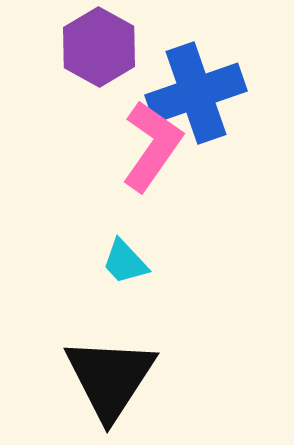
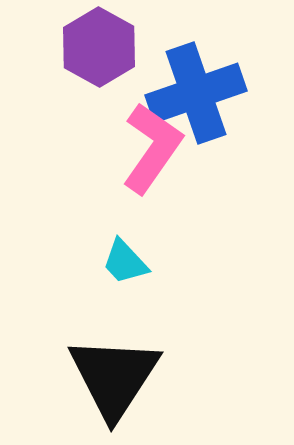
pink L-shape: moved 2 px down
black triangle: moved 4 px right, 1 px up
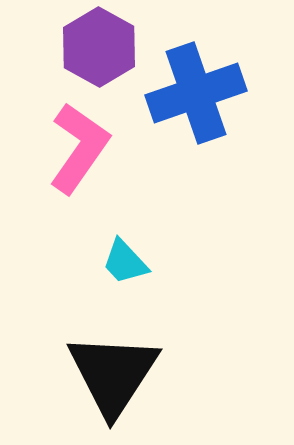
pink L-shape: moved 73 px left
black triangle: moved 1 px left, 3 px up
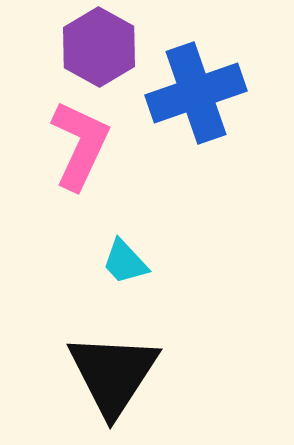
pink L-shape: moved 1 px right, 3 px up; rotated 10 degrees counterclockwise
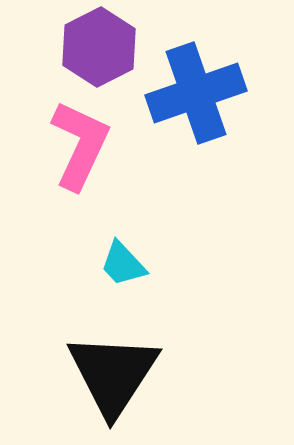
purple hexagon: rotated 4 degrees clockwise
cyan trapezoid: moved 2 px left, 2 px down
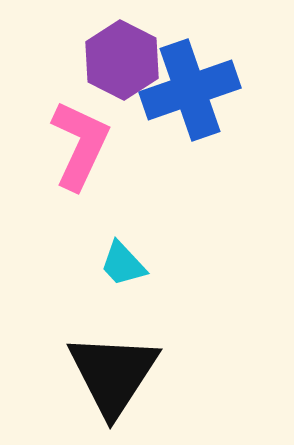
purple hexagon: moved 23 px right, 13 px down; rotated 6 degrees counterclockwise
blue cross: moved 6 px left, 3 px up
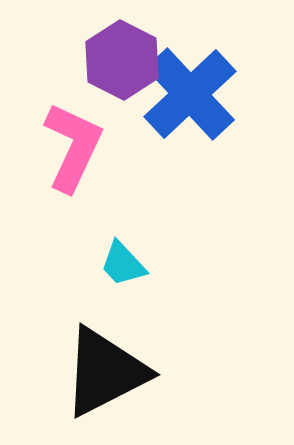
blue cross: moved 4 px down; rotated 24 degrees counterclockwise
pink L-shape: moved 7 px left, 2 px down
black triangle: moved 8 px left, 2 px up; rotated 30 degrees clockwise
